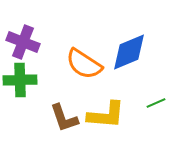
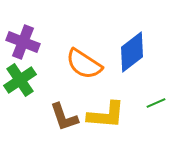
blue diamond: moved 3 px right; rotated 15 degrees counterclockwise
green cross: rotated 32 degrees counterclockwise
brown L-shape: moved 1 px up
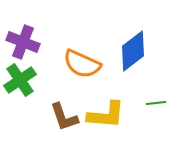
blue diamond: moved 1 px right, 1 px up
orange semicircle: moved 2 px left; rotated 9 degrees counterclockwise
green line: rotated 18 degrees clockwise
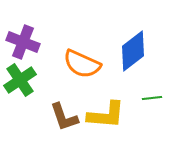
green line: moved 4 px left, 5 px up
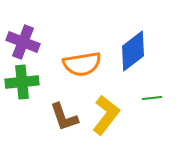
orange semicircle: rotated 33 degrees counterclockwise
green cross: moved 2 px right, 2 px down; rotated 28 degrees clockwise
yellow L-shape: rotated 57 degrees counterclockwise
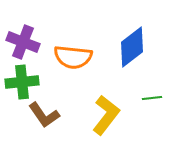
blue diamond: moved 1 px left, 4 px up
orange semicircle: moved 9 px left, 7 px up; rotated 15 degrees clockwise
brown L-shape: moved 20 px left, 2 px up; rotated 16 degrees counterclockwise
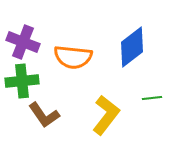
green cross: moved 1 px up
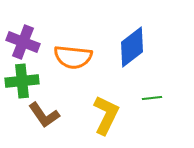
yellow L-shape: rotated 12 degrees counterclockwise
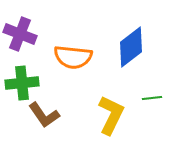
purple cross: moved 3 px left, 8 px up
blue diamond: moved 1 px left
green cross: moved 2 px down
yellow L-shape: moved 5 px right
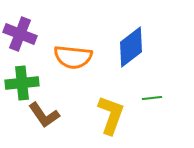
yellow L-shape: rotated 6 degrees counterclockwise
